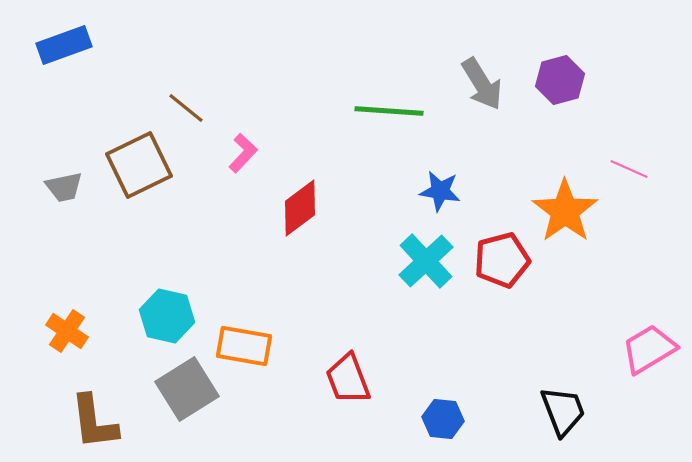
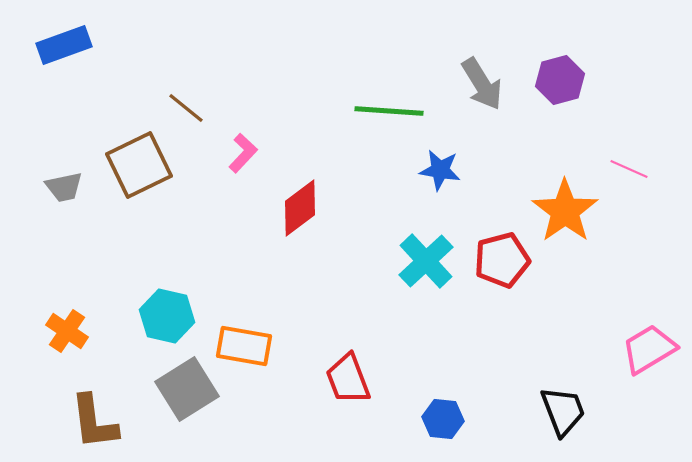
blue star: moved 21 px up
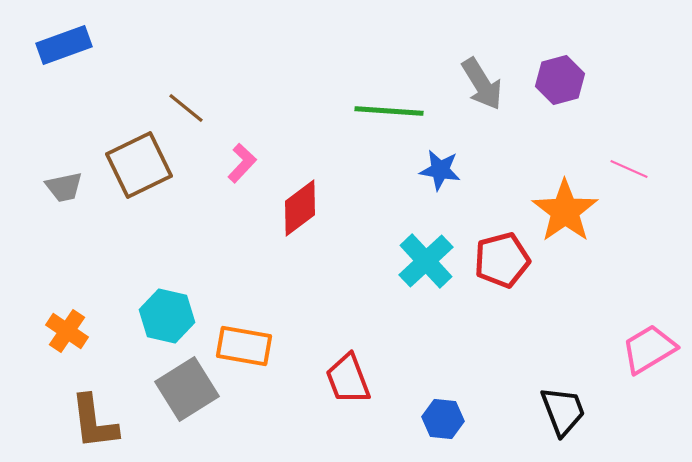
pink L-shape: moved 1 px left, 10 px down
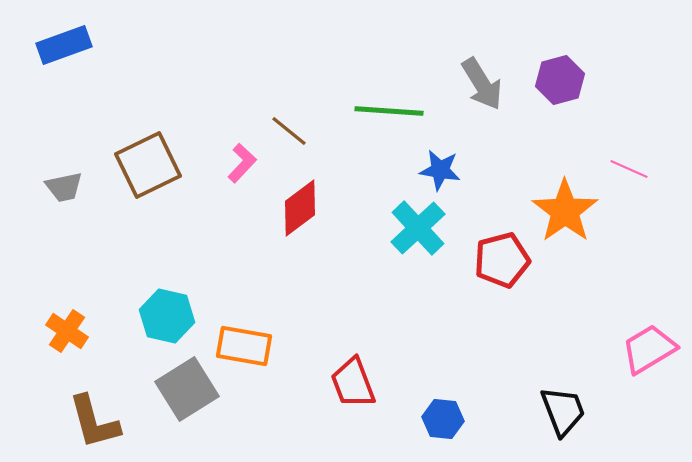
brown line: moved 103 px right, 23 px down
brown square: moved 9 px right
cyan cross: moved 8 px left, 33 px up
red trapezoid: moved 5 px right, 4 px down
brown L-shape: rotated 8 degrees counterclockwise
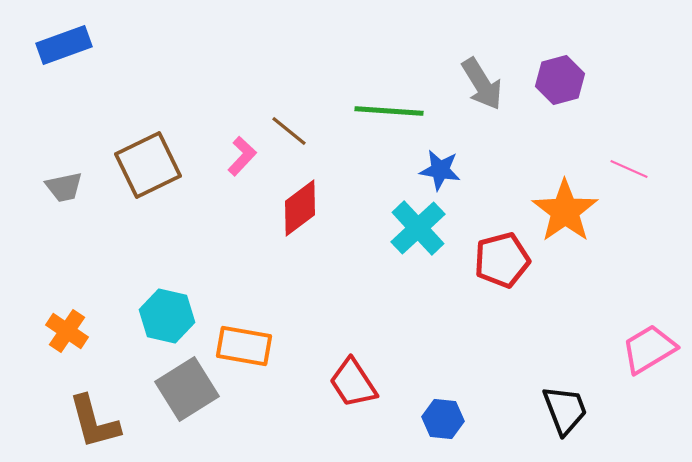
pink L-shape: moved 7 px up
red trapezoid: rotated 12 degrees counterclockwise
black trapezoid: moved 2 px right, 1 px up
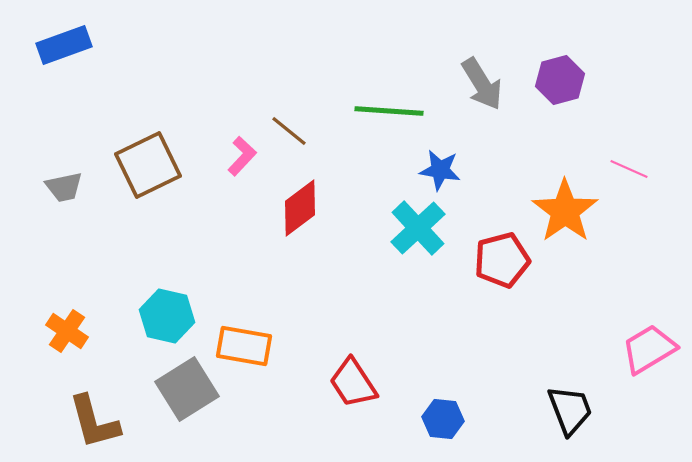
black trapezoid: moved 5 px right
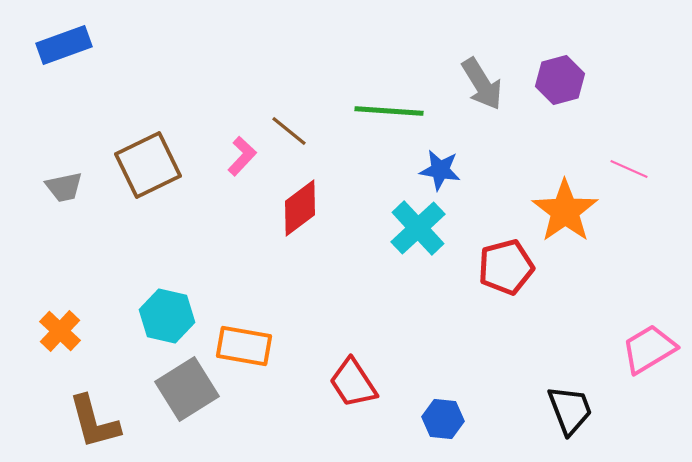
red pentagon: moved 4 px right, 7 px down
orange cross: moved 7 px left; rotated 9 degrees clockwise
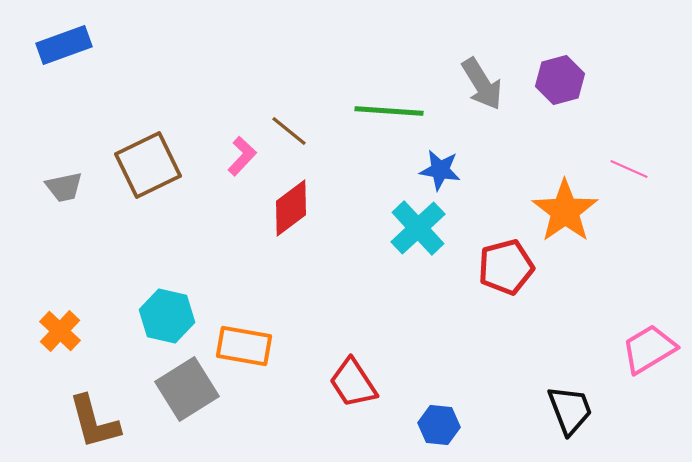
red diamond: moved 9 px left
blue hexagon: moved 4 px left, 6 px down
